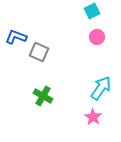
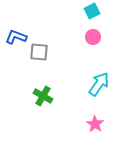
pink circle: moved 4 px left
gray square: rotated 18 degrees counterclockwise
cyan arrow: moved 2 px left, 4 px up
pink star: moved 2 px right, 7 px down
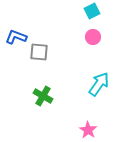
pink star: moved 7 px left, 6 px down
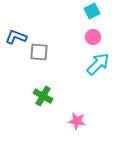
cyan arrow: moved 1 px left, 20 px up; rotated 10 degrees clockwise
pink star: moved 11 px left, 9 px up; rotated 24 degrees counterclockwise
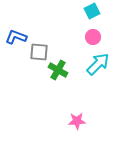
green cross: moved 15 px right, 26 px up
pink star: rotated 12 degrees counterclockwise
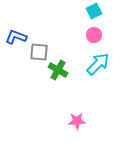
cyan square: moved 2 px right
pink circle: moved 1 px right, 2 px up
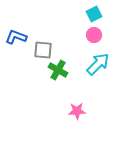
cyan square: moved 3 px down
gray square: moved 4 px right, 2 px up
pink star: moved 10 px up
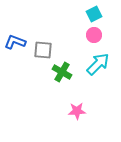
blue L-shape: moved 1 px left, 5 px down
green cross: moved 4 px right, 2 px down
